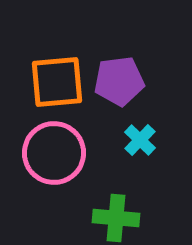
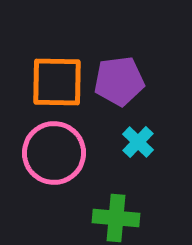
orange square: rotated 6 degrees clockwise
cyan cross: moved 2 px left, 2 px down
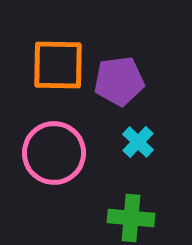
orange square: moved 1 px right, 17 px up
green cross: moved 15 px right
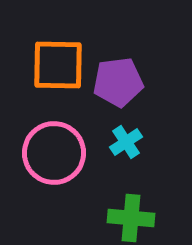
purple pentagon: moved 1 px left, 1 px down
cyan cross: moved 12 px left; rotated 12 degrees clockwise
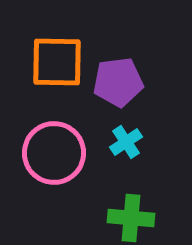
orange square: moved 1 px left, 3 px up
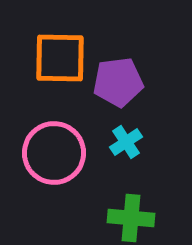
orange square: moved 3 px right, 4 px up
